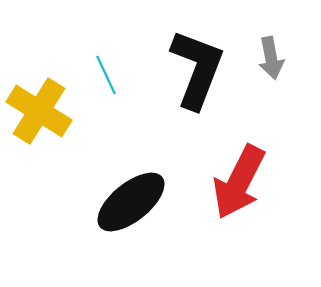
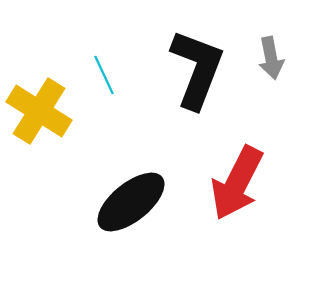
cyan line: moved 2 px left
red arrow: moved 2 px left, 1 px down
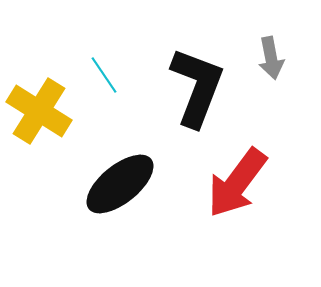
black L-shape: moved 18 px down
cyan line: rotated 9 degrees counterclockwise
red arrow: rotated 10 degrees clockwise
black ellipse: moved 11 px left, 18 px up
